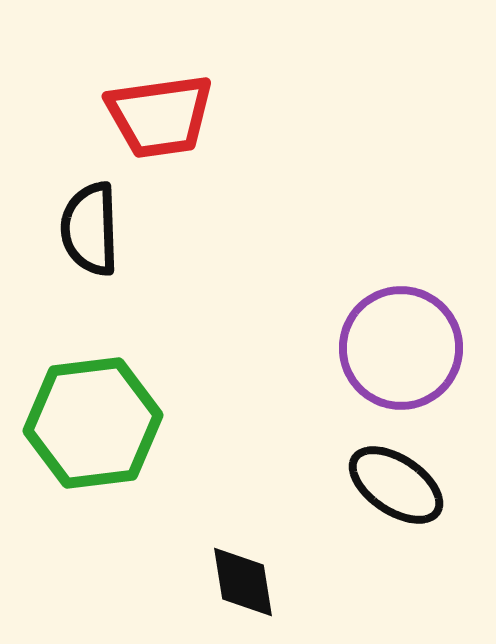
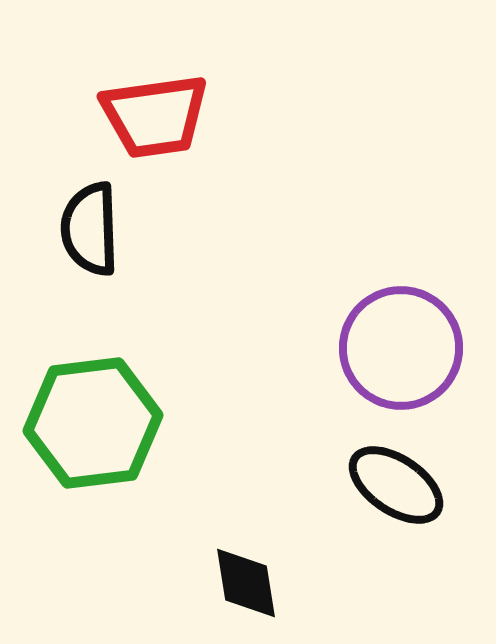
red trapezoid: moved 5 px left
black diamond: moved 3 px right, 1 px down
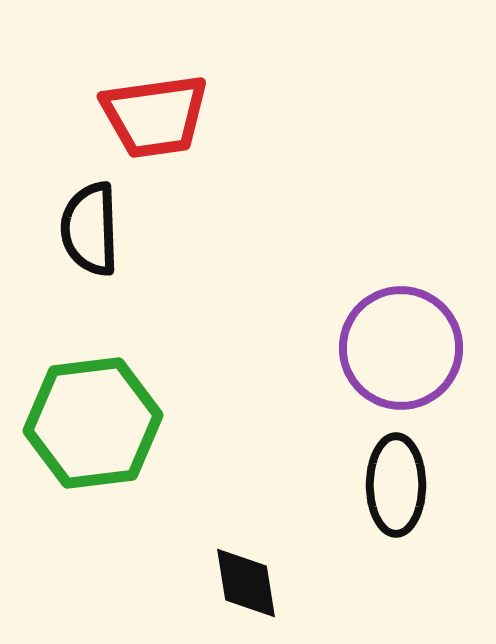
black ellipse: rotated 56 degrees clockwise
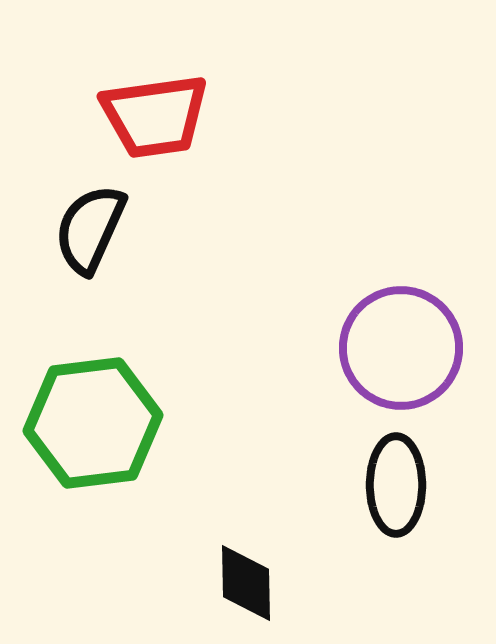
black semicircle: rotated 26 degrees clockwise
black diamond: rotated 8 degrees clockwise
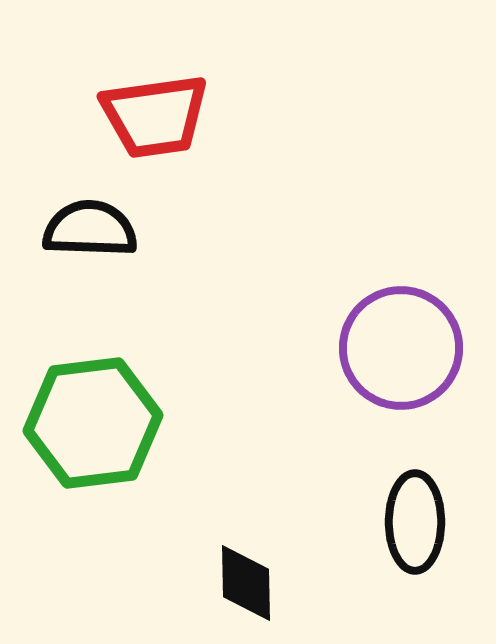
black semicircle: rotated 68 degrees clockwise
black ellipse: moved 19 px right, 37 px down
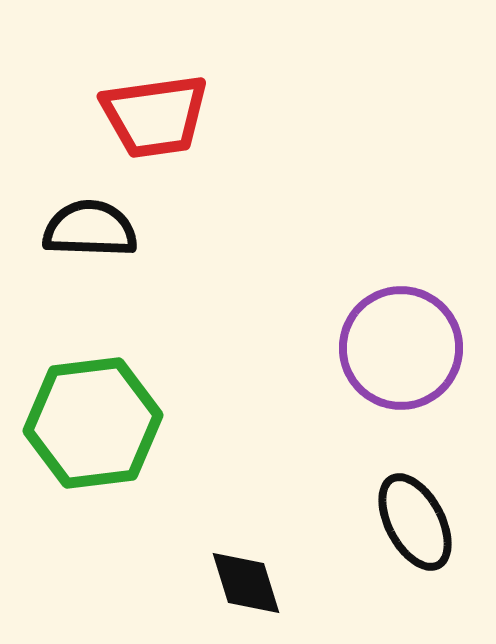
black ellipse: rotated 28 degrees counterclockwise
black diamond: rotated 16 degrees counterclockwise
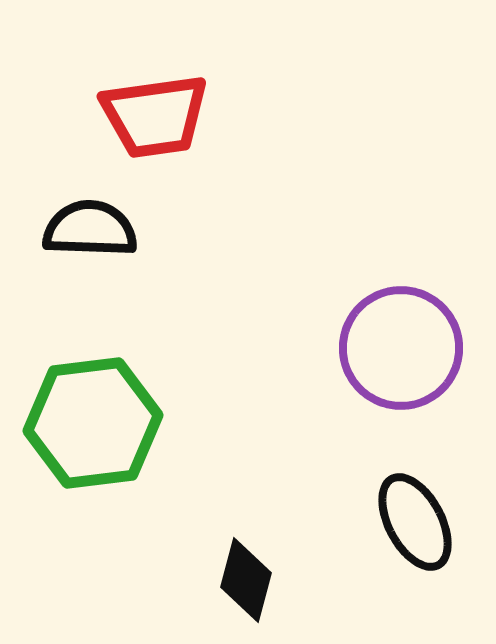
black diamond: moved 3 px up; rotated 32 degrees clockwise
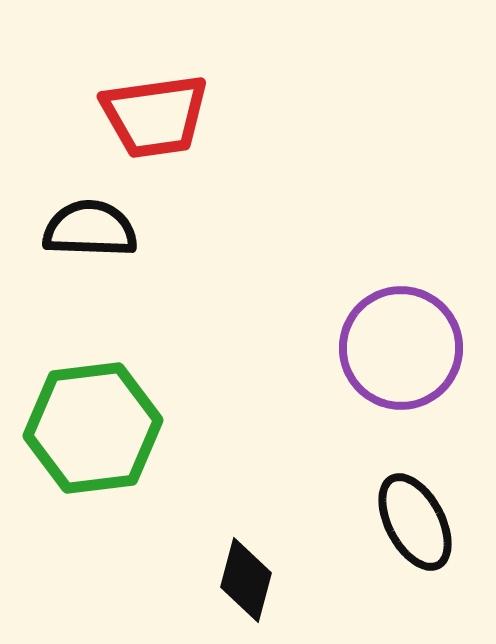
green hexagon: moved 5 px down
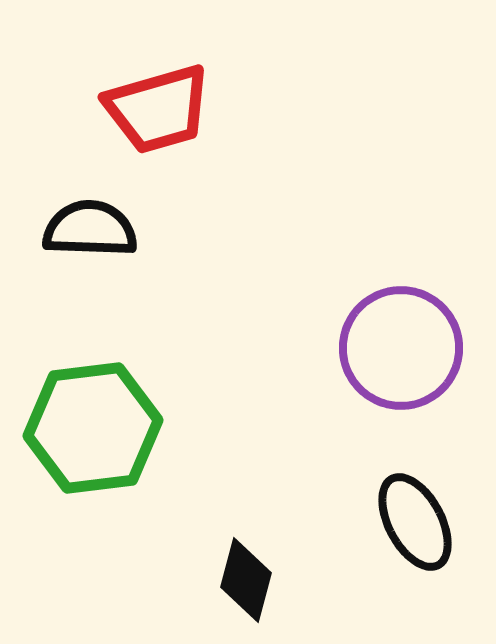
red trapezoid: moved 3 px right, 7 px up; rotated 8 degrees counterclockwise
